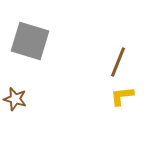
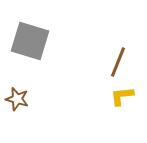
brown star: moved 2 px right
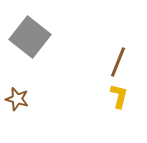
gray square: moved 4 px up; rotated 21 degrees clockwise
yellow L-shape: moved 3 px left; rotated 110 degrees clockwise
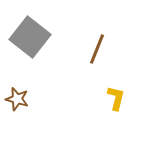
brown line: moved 21 px left, 13 px up
yellow L-shape: moved 3 px left, 2 px down
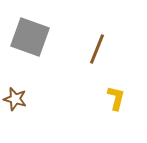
gray square: rotated 18 degrees counterclockwise
brown star: moved 2 px left
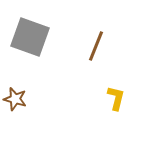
brown line: moved 1 px left, 3 px up
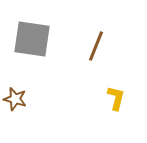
gray square: moved 2 px right, 2 px down; rotated 12 degrees counterclockwise
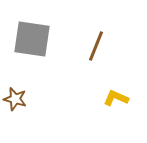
yellow L-shape: rotated 80 degrees counterclockwise
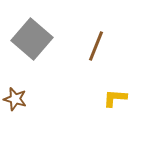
gray square: rotated 33 degrees clockwise
yellow L-shape: moved 1 px left; rotated 20 degrees counterclockwise
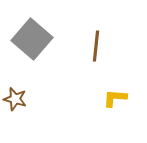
brown line: rotated 16 degrees counterclockwise
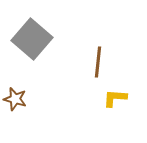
brown line: moved 2 px right, 16 px down
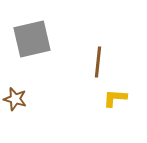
gray square: rotated 36 degrees clockwise
